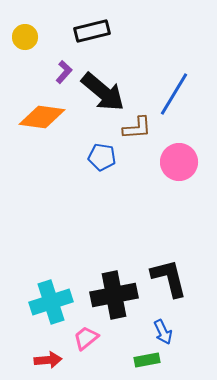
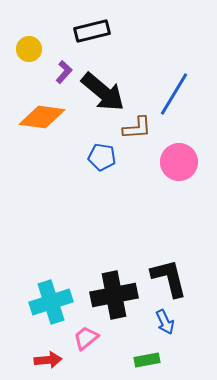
yellow circle: moved 4 px right, 12 px down
blue arrow: moved 2 px right, 10 px up
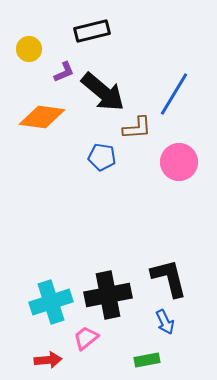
purple L-shape: rotated 25 degrees clockwise
black cross: moved 6 px left
